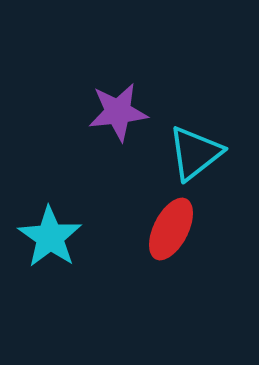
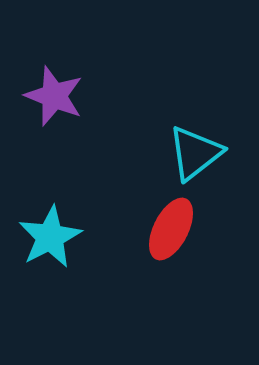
purple star: moved 64 px left, 16 px up; rotated 28 degrees clockwise
cyan star: rotated 10 degrees clockwise
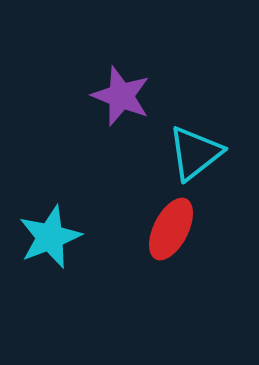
purple star: moved 67 px right
cyan star: rotated 6 degrees clockwise
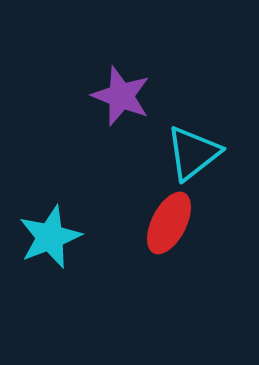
cyan triangle: moved 2 px left
red ellipse: moved 2 px left, 6 px up
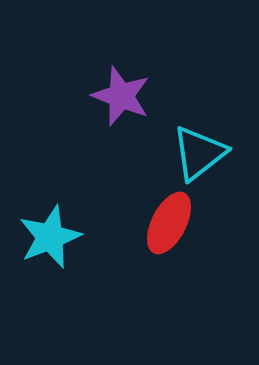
cyan triangle: moved 6 px right
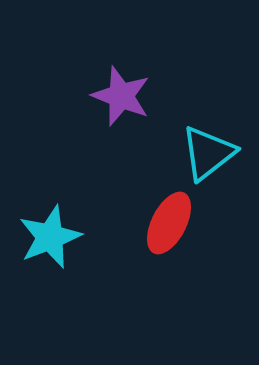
cyan triangle: moved 9 px right
